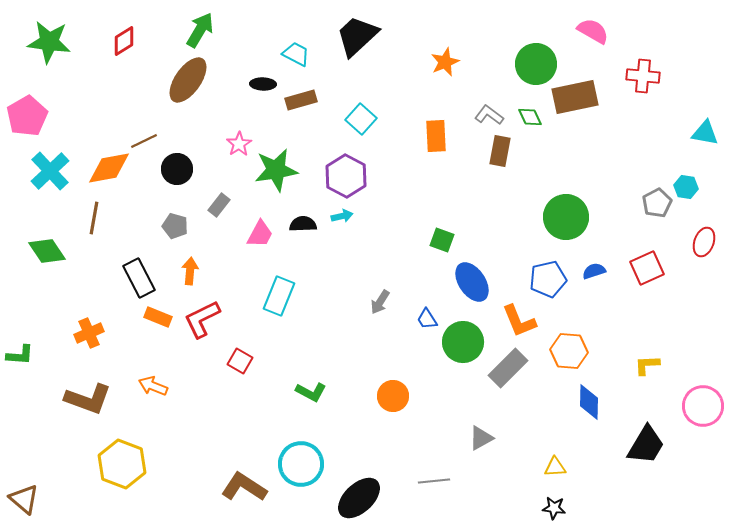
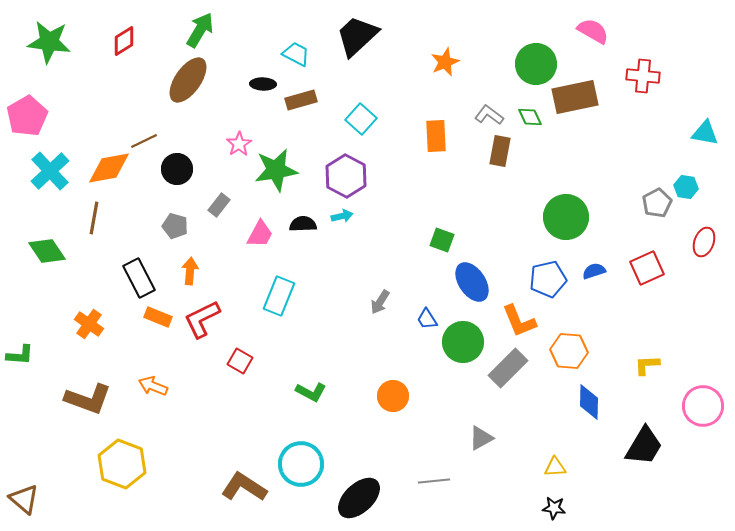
orange cross at (89, 333): moved 9 px up; rotated 32 degrees counterclockwise
black trapezoid at (646, 445): moved 2 px left, 1 px down
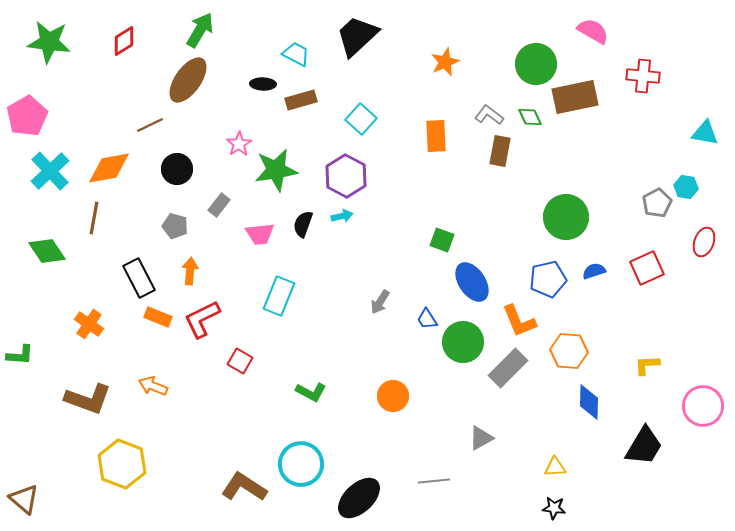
brown line at (144, 141): moved 6 px right, 16 px up
black semicircle at (303, 224): rotated 68 degrees counterclockwise
pink trapezoid at (260, 234): rotated 56 degrees clockwise
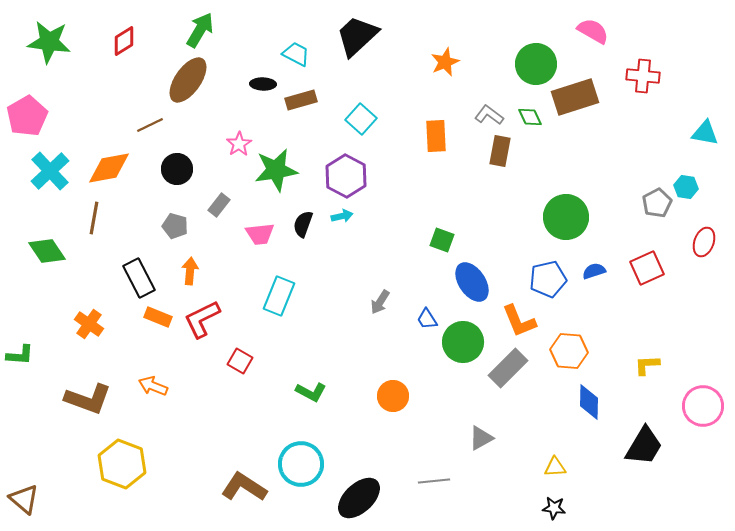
brown rectangle at (575, 97): rotated 6 degrees counterclockwise
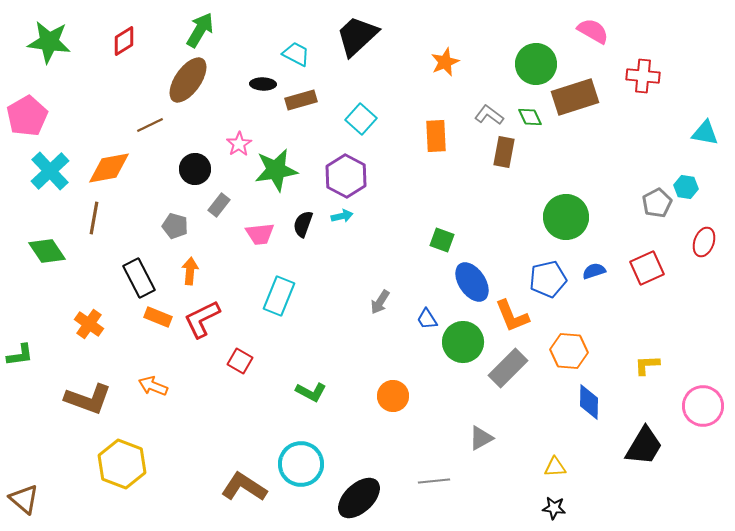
brown rectangle at (500, 151): moved 4 px right, 1 px down
black circle at (177, 169): moved 18 px right
orange L-shape at (519, 321): moved 7 px left, 5 px up
green L-shape at (20, 355): rotated 12 degrees counterclockwise
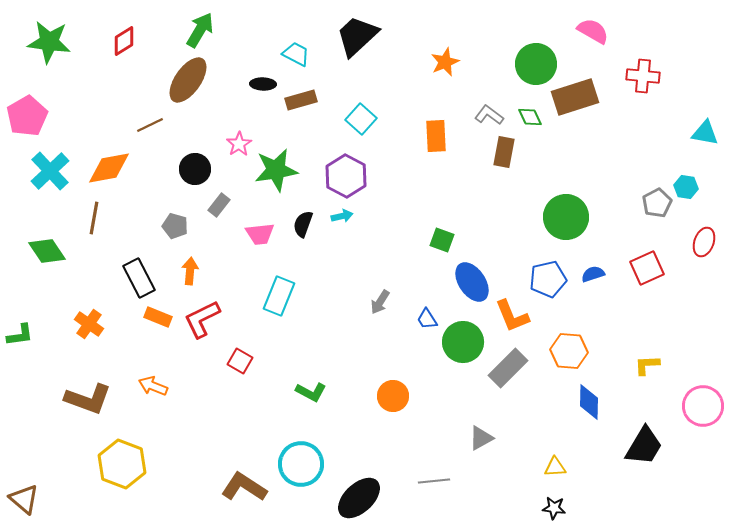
blue semicircle at (594, 271): moved 1 px left, 3 px down
green L-shape at (20, 355): moved 20 px up
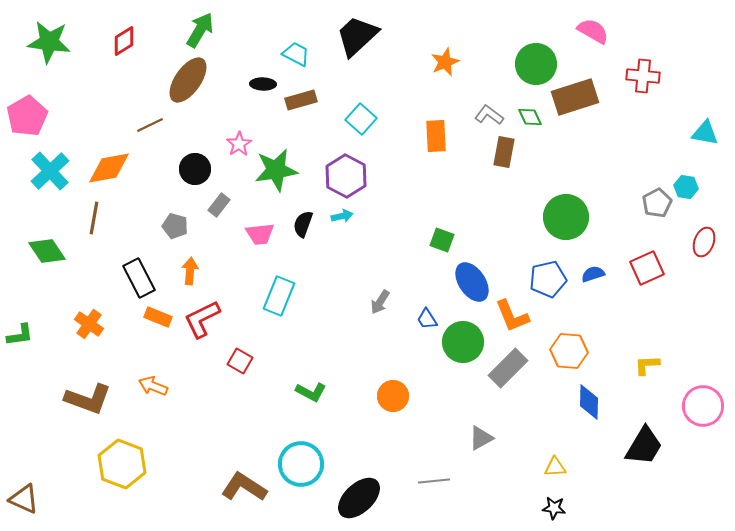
brown triangle at (24, 499): rotated 16 degrees counterclockwise
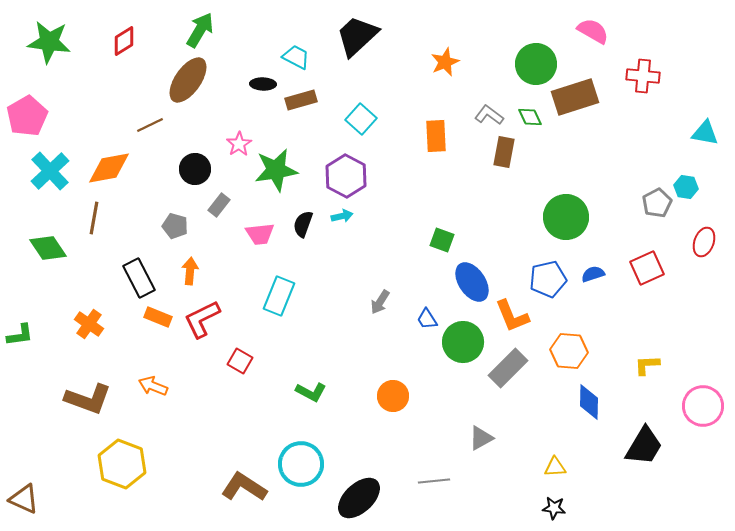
cyan trapezoid at (296, 54): moved 3 px down
green diamond at (47, 251): moved 1 px right, 3 px up
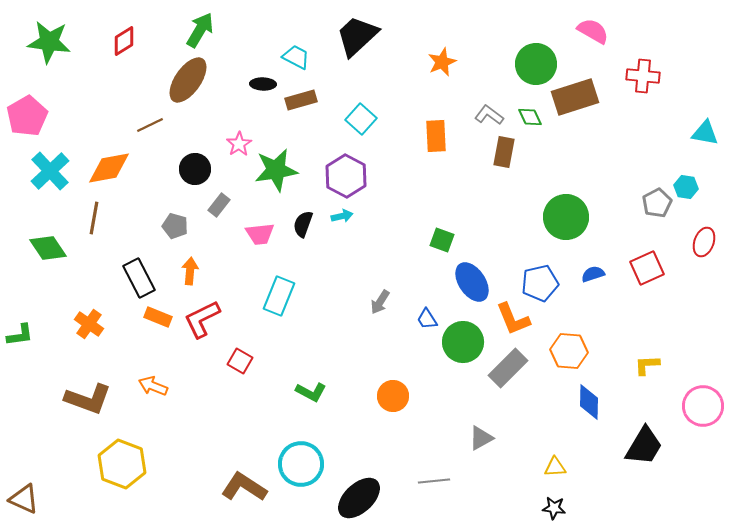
orange star at (445, 62): moved 3 px left
blue pentagon at (548, 279): moved 8 px left, 4 px down
orange L-shape at (512, 316): moved 1 px right, 3 px down
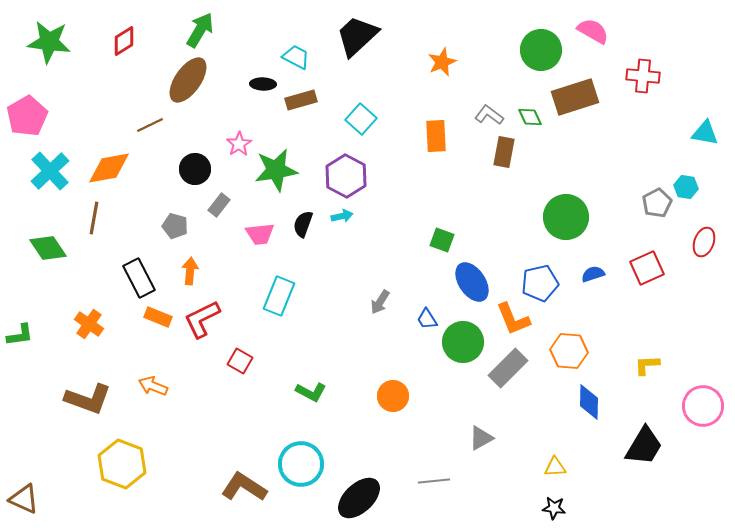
green circle at (536, 64): moved 5 px right, 14 px up
